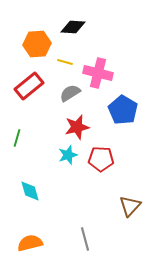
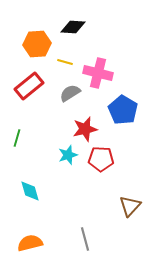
red star: moved 8 px right, 2 px down
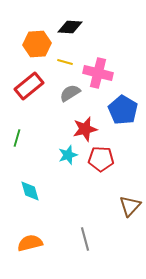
black diamond: moved 3 px left
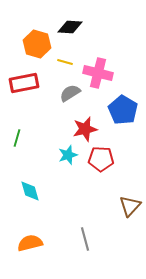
orange hexagon: rotated 20 degrees clockwise
red rectangle: moved 5 px left, 3 px up; rotated 28 degrees clockwise
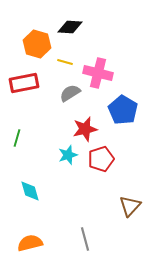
red pentagon: rotated 20 degrees counterclockwise
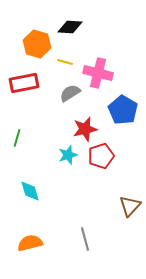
red pentagon: moved 3 px up
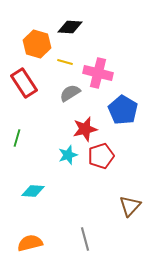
red rectangle: rotated 68 degrees clockwise
cyan diamond: moved 3 px right; rotated 70 degrees counterclockwise
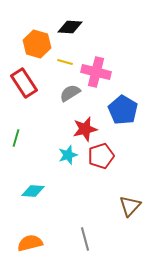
pink cross: moved 2 px left, 1 px up
green line: moved 1 px left
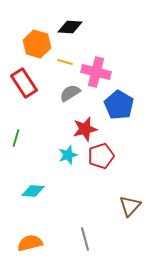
blue pentagon: moved 4 px left, 5 px up
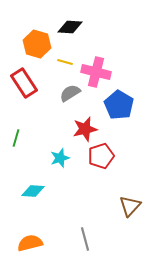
cyan star: moved 8 px left, 3 px down
